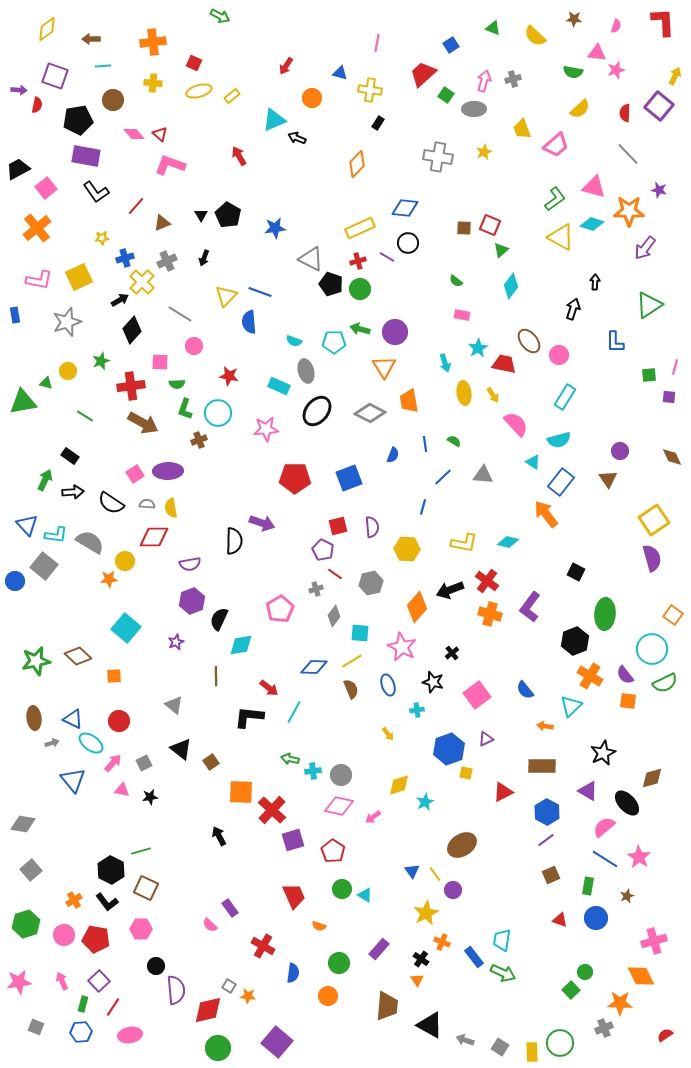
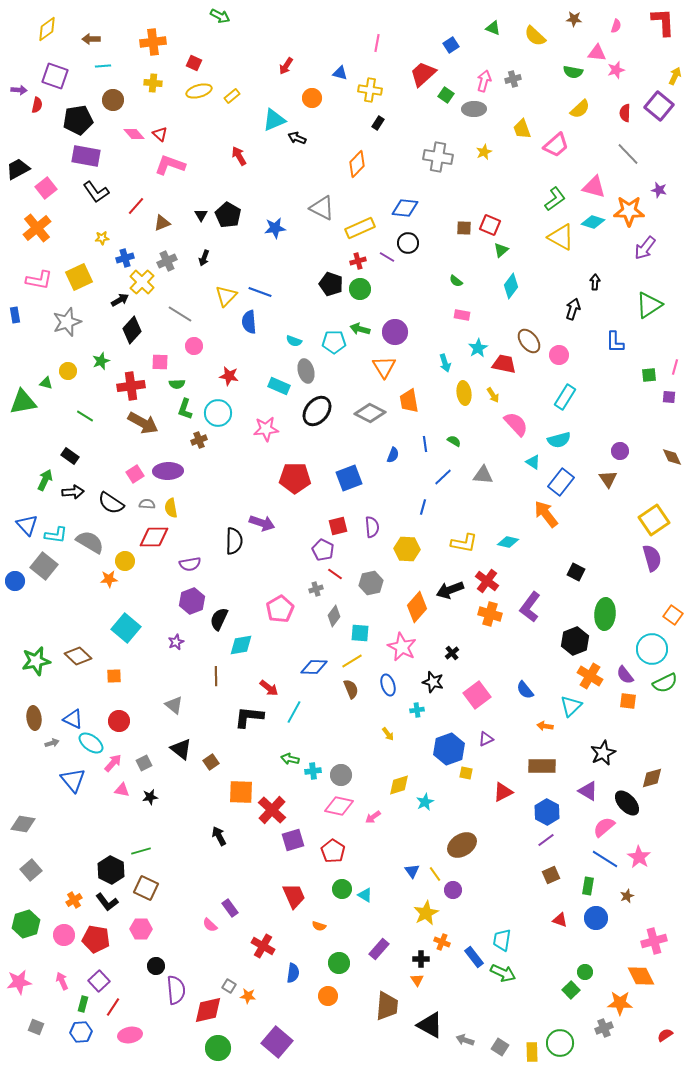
cyan diamond at (592, 224): moved 1 px right, 2 px up
gray triangle at (311, 259): moved 11 px right, 51 px up
black cross at (421, 959): rotated 35 degrees counterclockwise
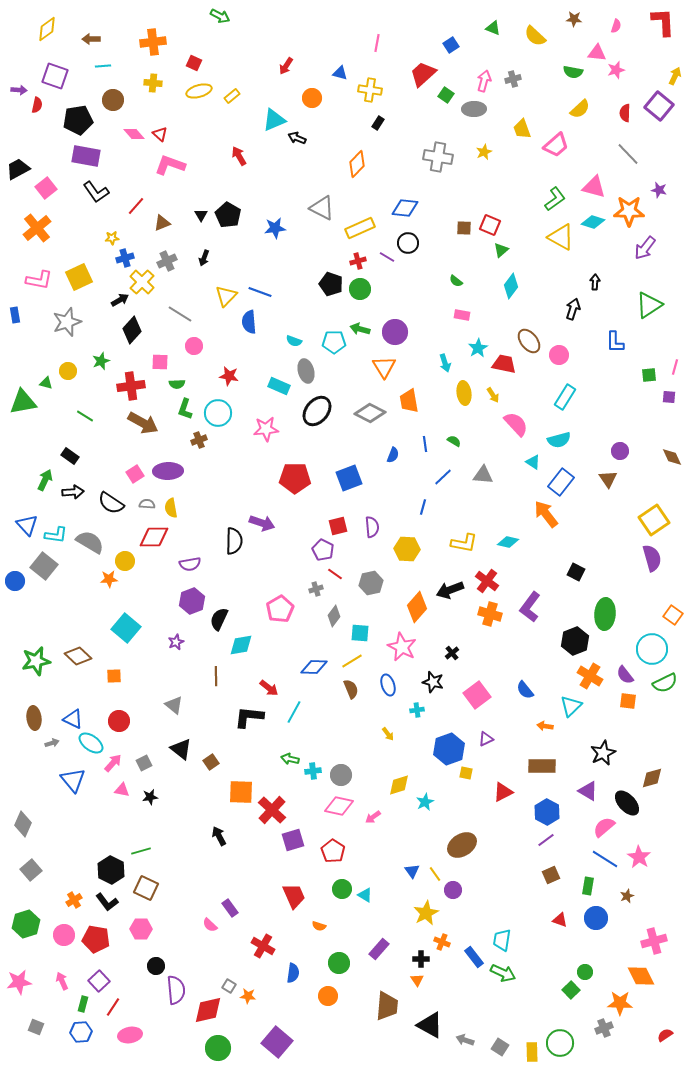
yellow star at (102, 238): moved 10 px right
gray diamond at (23, 824): rotated 75 degrees counterclockwise
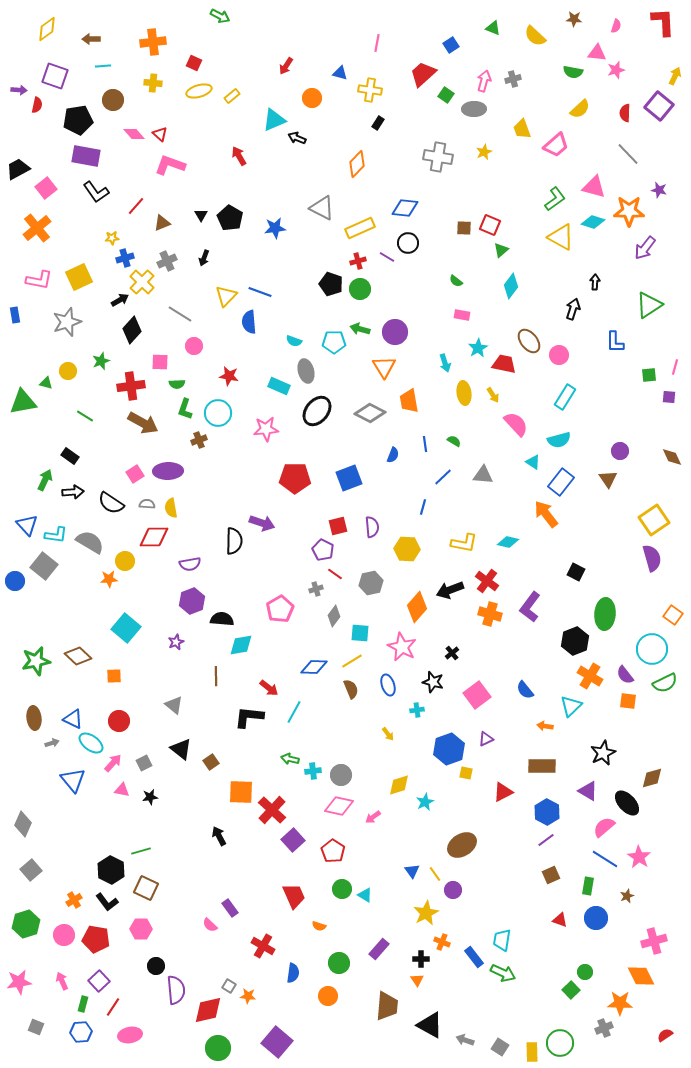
black pentagon at (228, 215): moved 2 px right, 3 px down
black semicircle at (219, 619): moved 3 px right; rotated 70 degrees clockwise
purple square at (293, 840): rotated 25 degrees counterclockwise
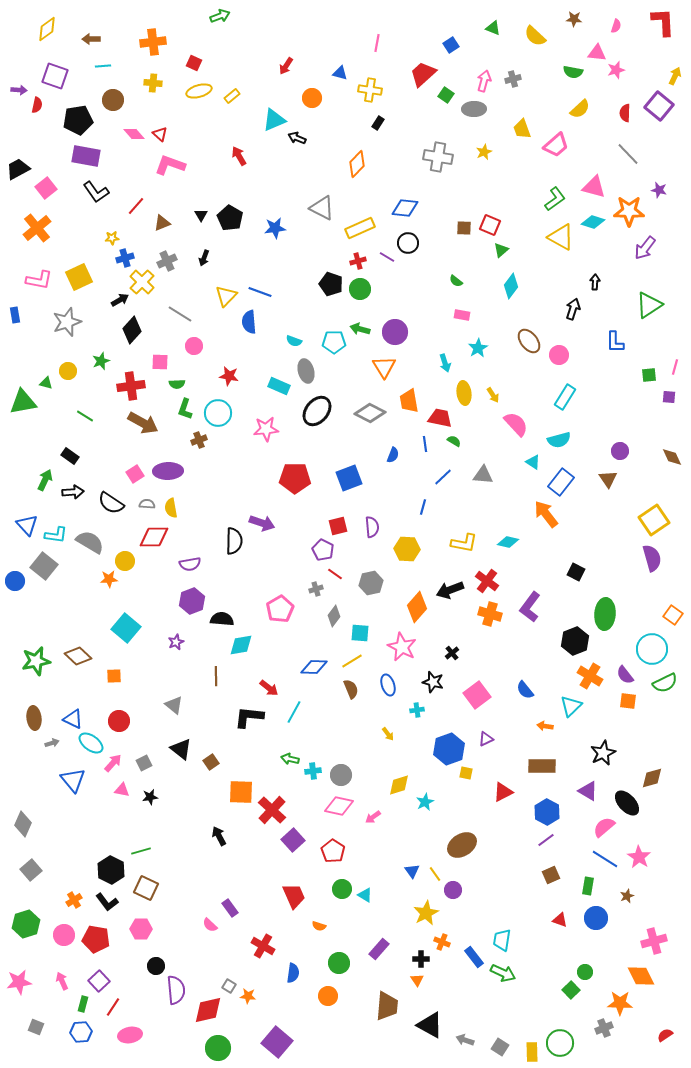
green arrow at (220, 16): rotated 48 degrees counterclockwise
red trapezoid at (504, 364): moved 64 px left, 54 px down
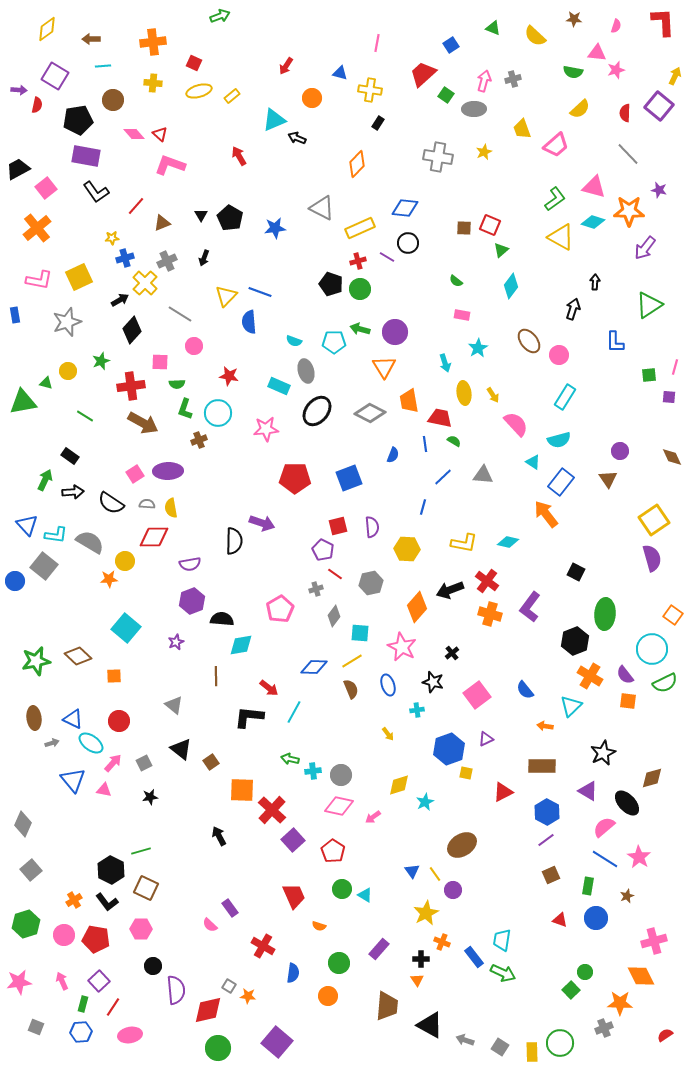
purple square at (55, 76): rotated 12 degrees clockwise
yellow cross at (142, 282): moved 3 px right, 1 px down
pink triangle at (122, 790): moved 18 px left
orange square at (241, 792): moved 1 px right, 2 px up
black circle at (156, 966): moved 3 px left
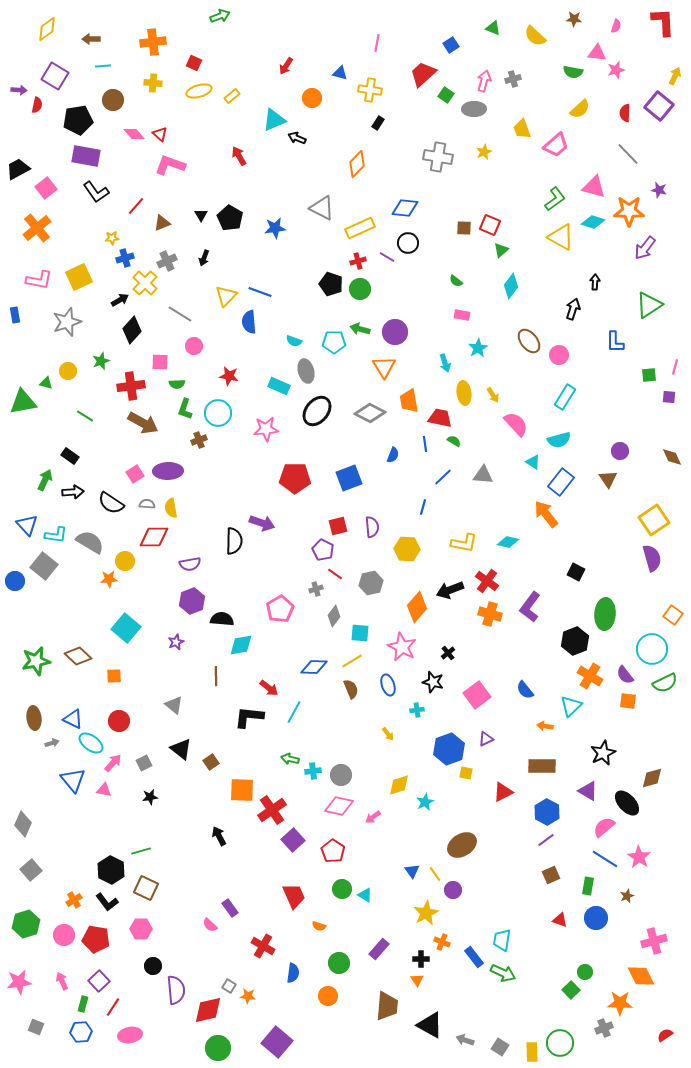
black cross at (452, 653): moved 4 px left
red cross at (272, 810): rotated 12 degrees clockwise
